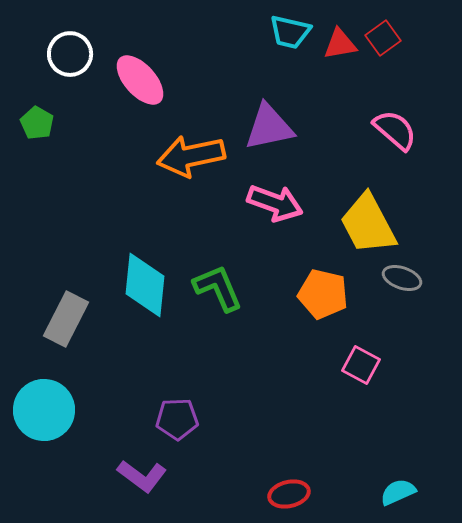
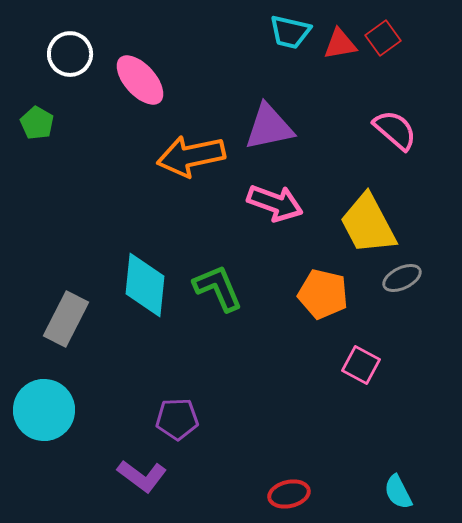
gray ellipse: rotated 45 degrees counterclockwise
cyan semicircle: rotated 93 degrees counterclockwise
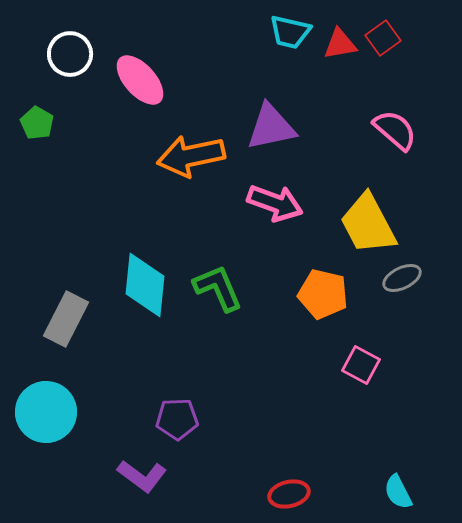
purple triangle: moved 2 px right
cyan circle: moved 2 px right, 2 px down
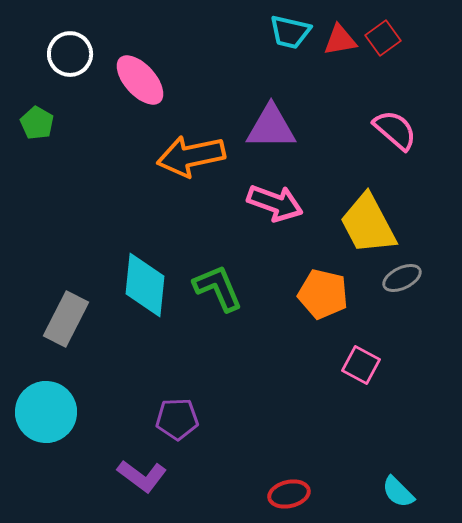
red triangle: moved 4 px up
purple triangle: rotated 12 degrees clockwise
cyan semicircle: rotated 18 degrees counterclockwise
